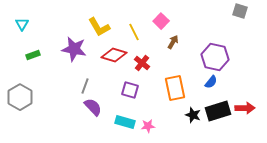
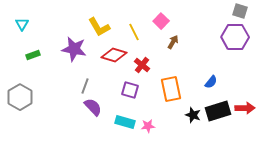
purple hexagon: moved 20 px right, 20 px up; rotated 12 degrees counterclockwise
red cross: moved 2 px down
orange rectangle: moved 4 px left, 1 px down
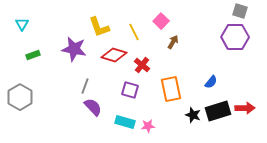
yellow L-shape: rotated 10 degrees clockwise
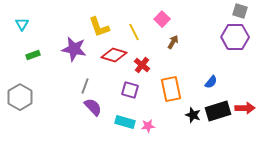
pink square: moved 1 px right, 2 px up
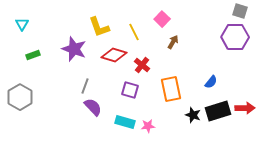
purple star: rotated 10 degrees clockwise
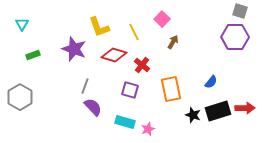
pink star: moved 3 px down; rotated 16 degrees counterclockwise
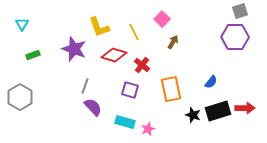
gray square: rotated 35 degrees counterclockwise
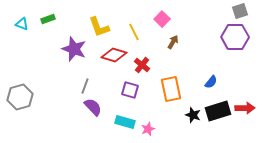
cyan triangle: rotated 40 degrees counterclockwise
green rectangle: moved 15 px right, 36 px up
gray hexagon: rotated 15 degrees clockwise
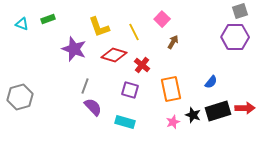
pink star: moved 25 px right, 7 px up
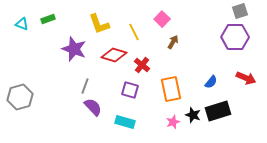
yellow L-shape: moved 3 px up
red arrow: moved 1 px right, 30 px up; rotated 24 degrees clockwise
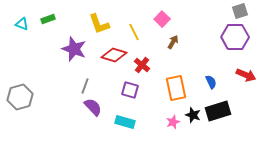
red arrow: moved 3 px up
blue semicircle: rotated 64 degrees counterclockwise
orange rectangle: moved 5 px right, 1 px up
